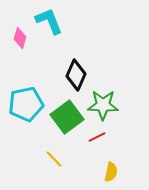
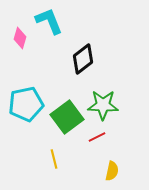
black diamond: moved 7 px right, 16 px up; rotated 28 degrees clockwise
yellow line: rotated 30 degrees clockwise
yellow semicircle: moved 1 px right, 1 px up
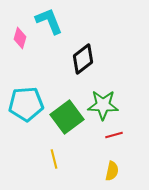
cyan pentagon: rotated 8 degrees clockwise
red line: moved 17 px right, 2 px up; rotated 12 degrees clockwise
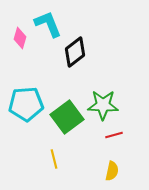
cyan L-shape: moved 1 px left, 3 px down
black diamond: moved 8 px left, 7 px up
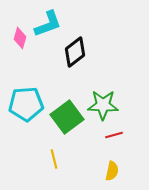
cyan L-shape: rotated 92 degrees clockwise
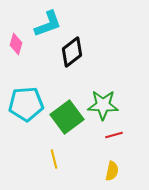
pink diamond: moved 4 px left, 6 px down
black diamond: moved 3 px left
